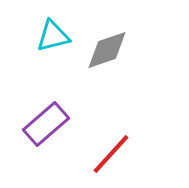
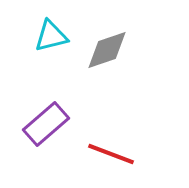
cyan triangle: moved 2 px left
red line: rotated 69 degrees clockwise
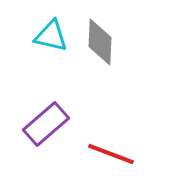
cyan triangle: rotated 27 degrees clockwise
gray diamond: moved 7 px left, 8 px up; rotated 69 degrees counterclockwise
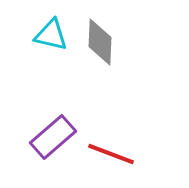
cyan triangle: moved 1 px up
purple rectangle: moved 7 px right, 13 px down
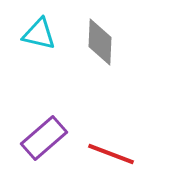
cyan triangle: moved 12 px left, 1 px up
purple rectangle: moved 9 px left, 1 px down
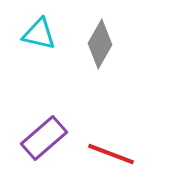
gray diamond: moved 2 px down; rotated 27 degrees clockwise
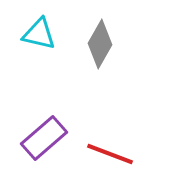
red line: moved 1 px left
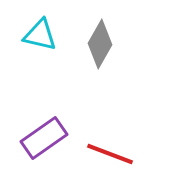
cyan triangle: moved 1 px right, 1 px down
purple rectangle: rotated 6 degrees clockwise
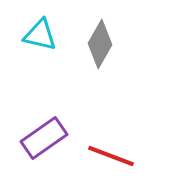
red line: moved 1 px right, 2 px down
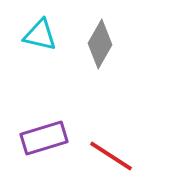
purple rectangle: rotated 18 degrees clockwise
red line: rotated 12 degrees clockwise
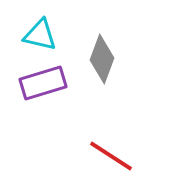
gray diamond: moved 2 px right, 15 px down; rotated 9 degrees counterclockwise
purple rectangle: moved 1 px left, 55 px up
